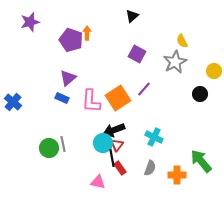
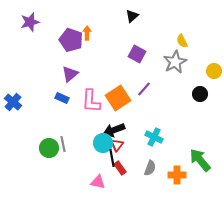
purple triangle: moved 2 px right, 4 px up
green arrow: moved 1 px left, 1 px up
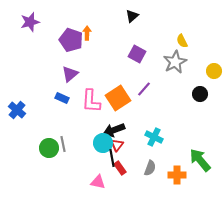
blue cross: moved 4 px right, 8 px down
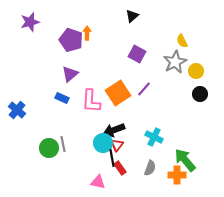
yellow circle: moved 18 px left
orange square: moved 5 px up
green arrow: moved 15 px left
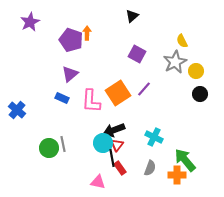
purple star: rotated 12 degrees counterclockwise
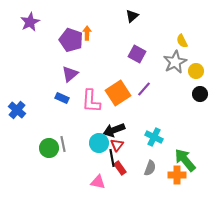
cyan circle: moved 4 px left
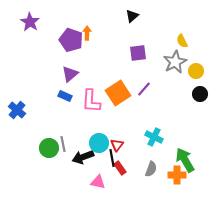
purple star: rotated 12 degrees counterclockwise
purple square: moved 1 px right, 1 px up; rotated 36 degrees counterclockwise
blue rectangle: moved 3 px right, 2 px up
black arrow: moved 31 px left, 27 px down
green arrow: rotated 10 degrees clockwise
gray semicircle: moved 1 px right, 1 px down
